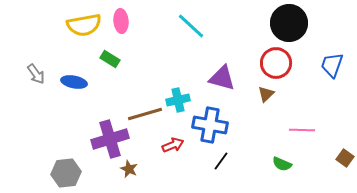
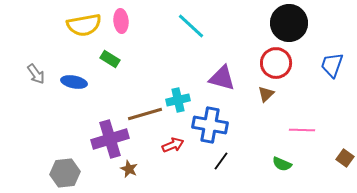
gray hexagon: moved 1 px left
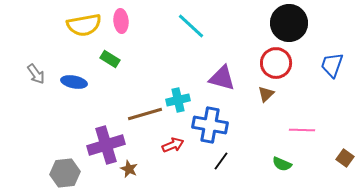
purple cross: moved 4 px left, 6 px down
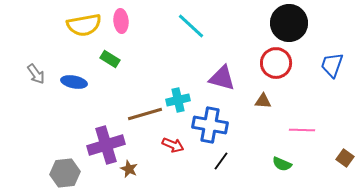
brown triangle: moved 3 px left, 7 px down; rotated 48 degrees clockwise
red arrow: rotated 45 degrees clockwise
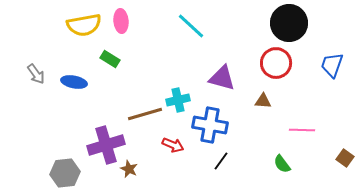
green semicircle: rotated 30 degrees clockwise
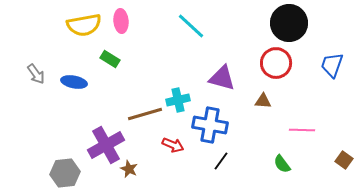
purple cross: rotated 12 degrees counterclockwise
brown square: moved 1 px left, 2 px down
